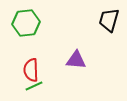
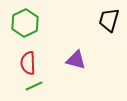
green hexagon: moved 1 px left; rotated 20 degrees counterclockwise
purple triangle: rotated 10 degrees clockwise
red semicircle: moved 3 px left, 7 px up
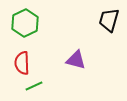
red semicircle: moved 6 px left
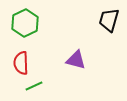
red semicircle: moved 1 px left
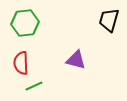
green hexagon: rotated 20 degrees clockwise
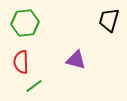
red semicircle: moved 1 px up
green line: rotated 12 degrees counterclockwise
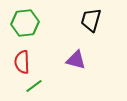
black trapezoid: moved 18 px left
red semicircle: moved 1 px right
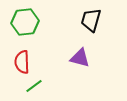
green hexagon: moved 1 px up
purple triangle: moved 4 px right, 2 px up
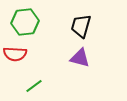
black trapezoid: moved 10 px left, 6 px down
red semicircle: moved 7 px left, 8 px up; rotated 85 degrees counterclockwise
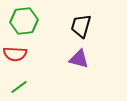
green hexagon: moved 1 px left, 1 px up
purple triangle: moved 1 px left, 1 px down
green line: moved 15 px left, 1 px down
